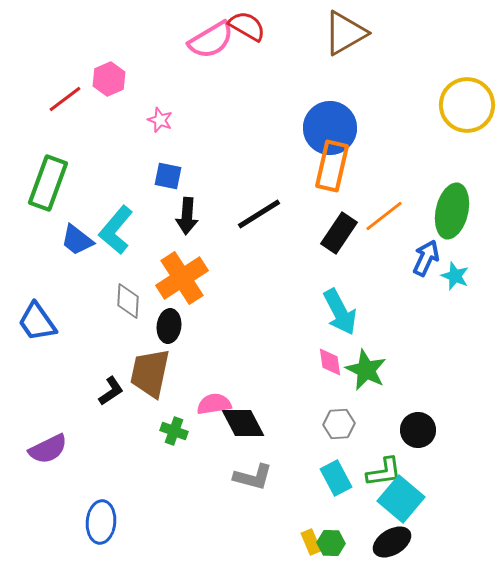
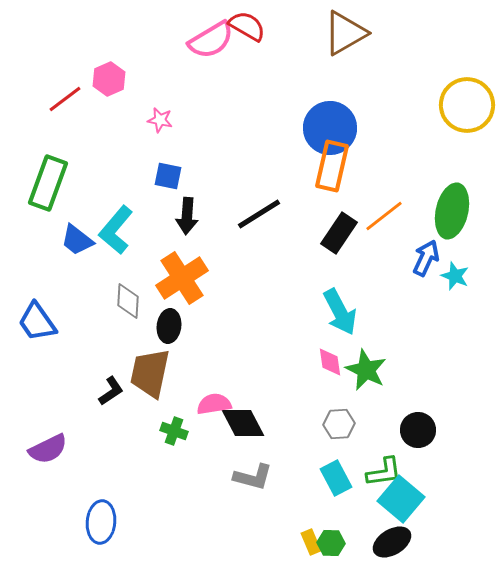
pink star at (160, 120): rotated 10 degrees counterclockwise
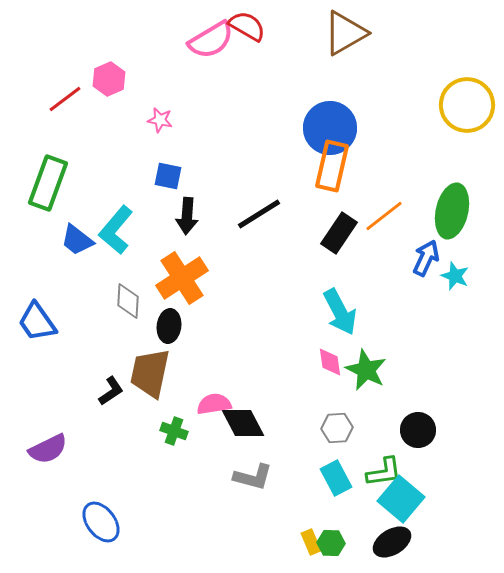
gray hexagon at (339, 424): moved 2 px left, 4 px down
blue ellipse at (101, 522): rotated 42 degrees counterclockwise
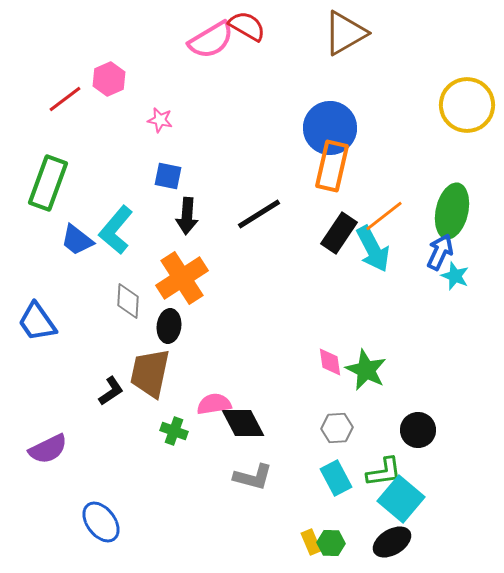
blue arrow at (426, 258): moved 14 px right, 6 px up
cyan arrow at (340, 312): moved 33 px right, 63 px up
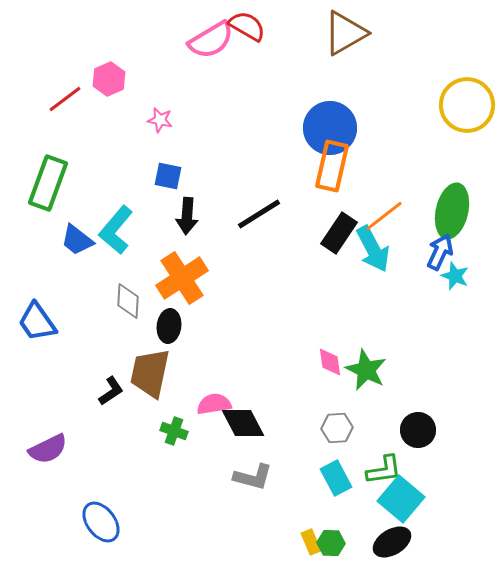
green L-shape at (384, 472): moved 2 px up
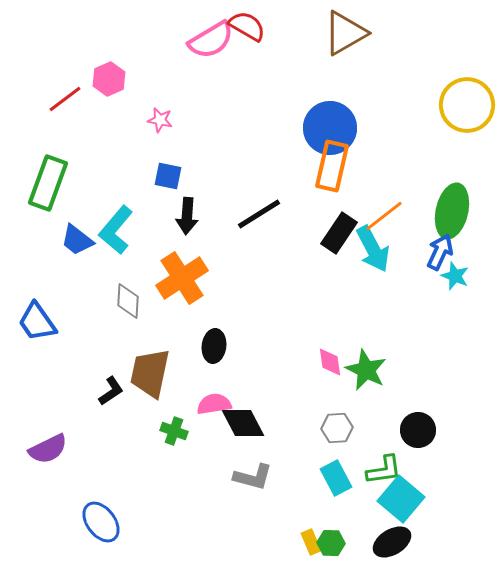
black ellipse at (169, 326): moved 45 px right, 20 px down
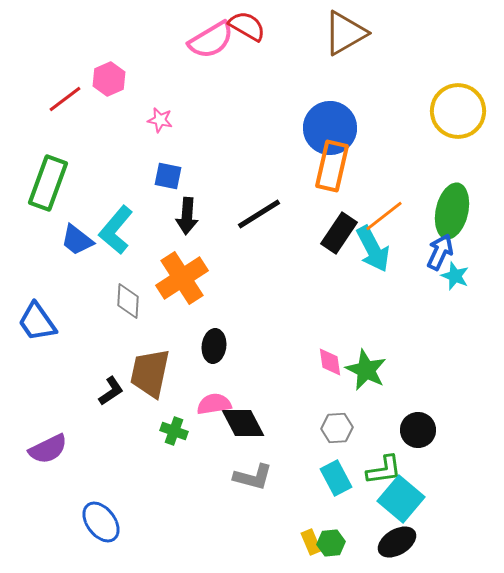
yellow circle at (467, 105): moved 9 px left, 6 px down
black ellipse at (392, 542): moved 5 px right
green hexagon at (331, 543): rotated 8 degrees counterclockwise
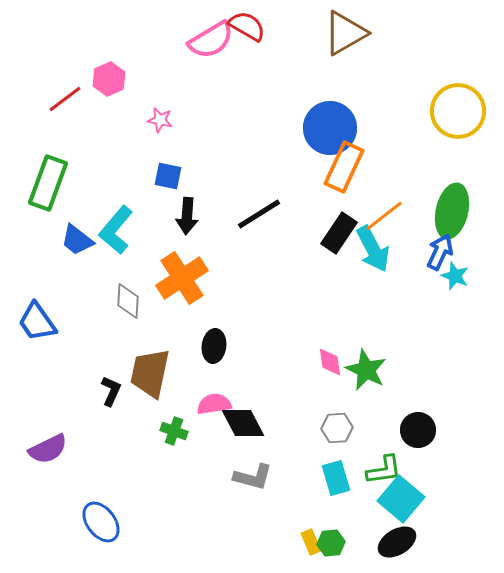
orange rectangle at (332, 166): moved 12 px right, 1 px down; rotated 12 degrees clockwise
black L-shape at (111, 391): rotated 32 degrees counterclockwise
cyan rectangle at (336, 478): rotated 12 degrees clockwise
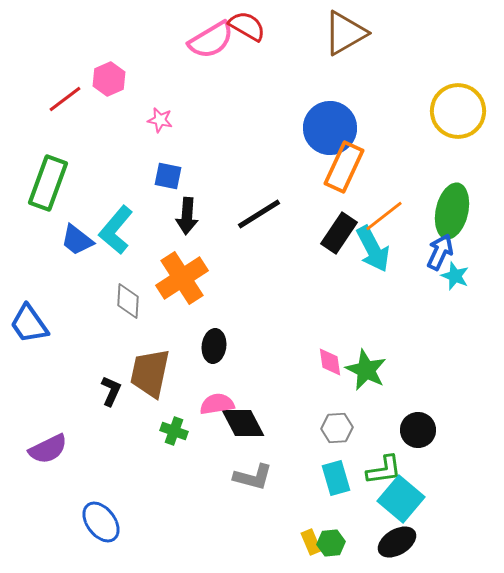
blue trapezoid at (37, 322): moved 8 px left, 2 px down
pink semicircle at (214, 404): moved 3 px right
